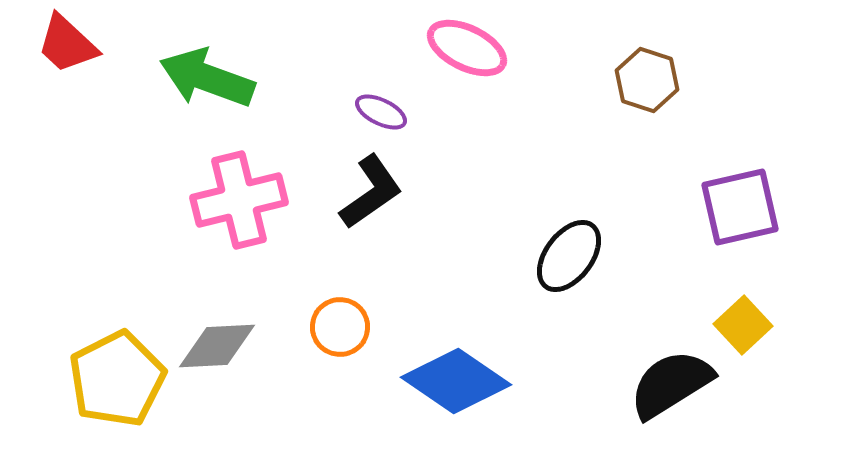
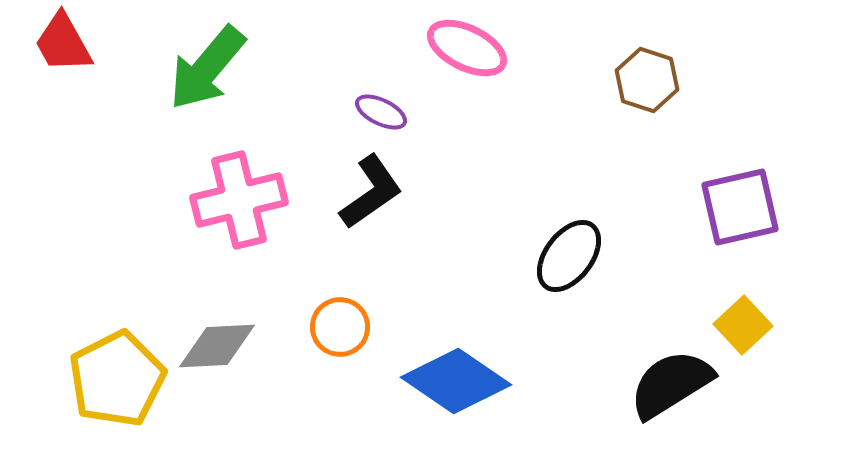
red trapezoid: moved 4 px left, 1 px up; rotated 18 degrees clockwise
green arrow: moved 10 px up; rotated 70 degrees counterclockwise
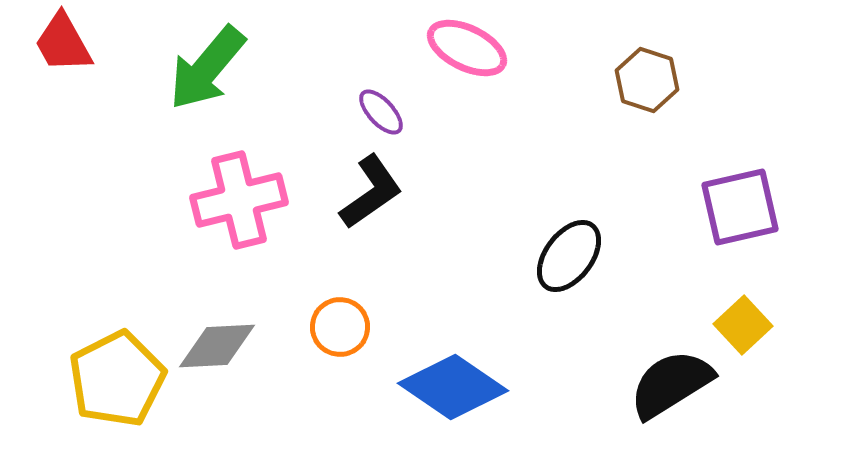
purple ellipse: rotated 21 degrees clockwise
blue diamond: moved 3 px left, 6 px down
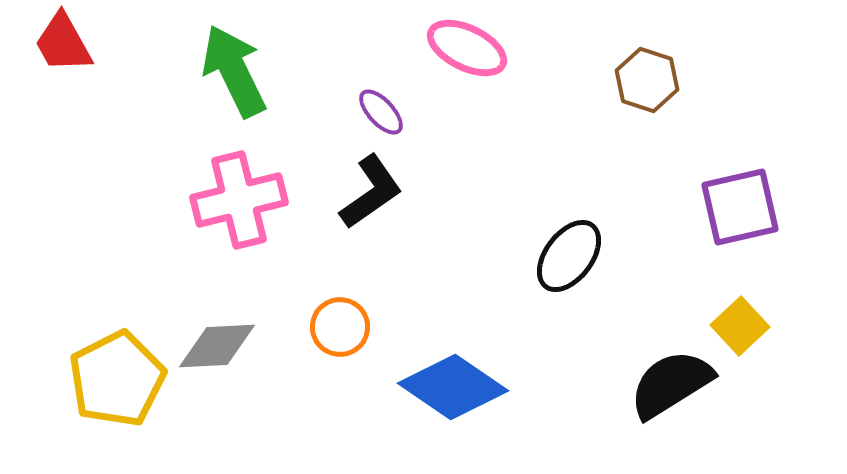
green arrow: moved 27 px right, 3 px down; rotated 114 degrees clockwise
yellow square: moved 3 px left, 1 px down
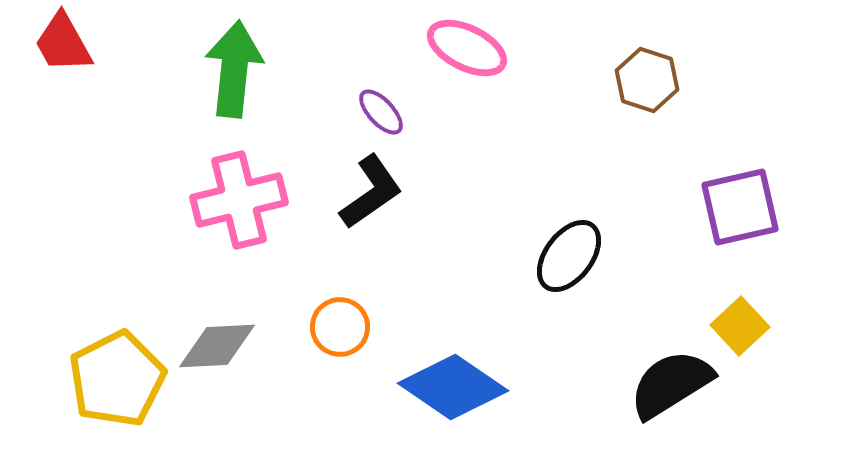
green arrow: moved 2 px up; rotated 32 degrees clockwise
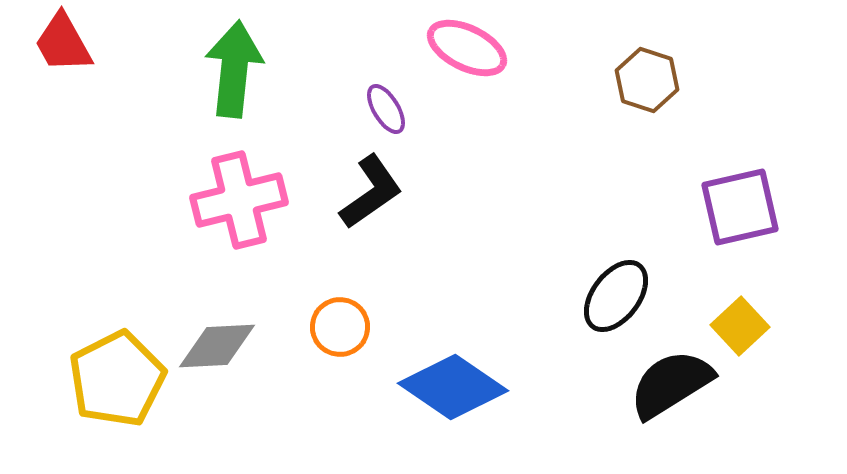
purple ellipse: moved 5 px right, 3 px up; rotated 12 degrees clockwise
black ellipse: moved 47 px right, 40 px down
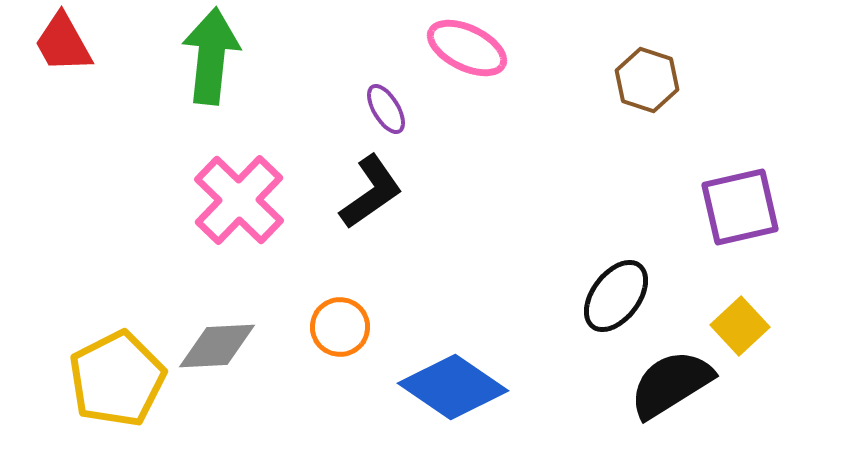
green arrow: moved 23 px left, 13 px up
pink cross: rotated 32 degrees counterclockwise
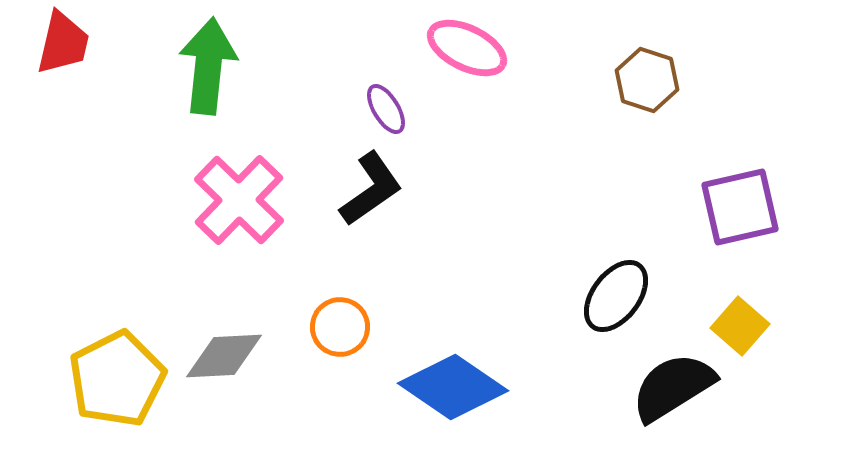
red trapezoid: rotated 138 degrees counterclockwise
green arrow: moved 3 px left, 10 px down
black L-shape: moved 3 px up
yellow square: rotated 6 degrees counterclockwise
gray diamond: moved 7 px right, 10 px down
black semicircle: moved 2 px right, 3 px down
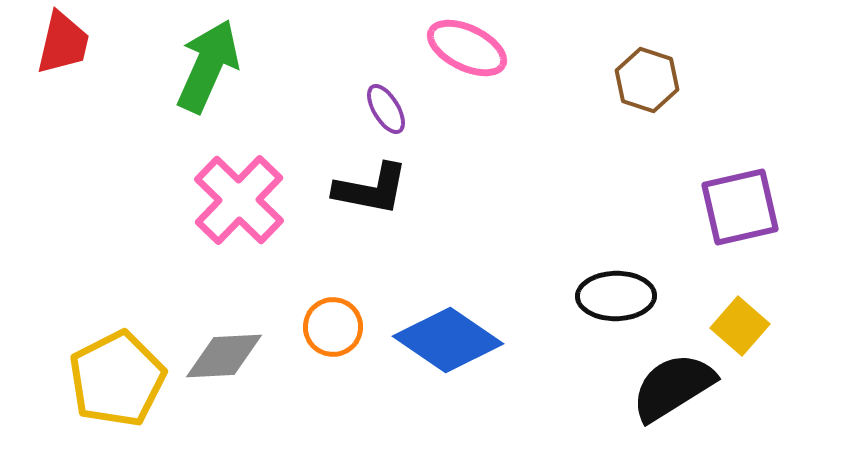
green arrow: rotated 18 degrees clockwise
black L-shape: rotated 46 degrees clockwise
black ellipse: rotated 52 degrees clockwise
orange circle: moved 7 px left
blue diamond: moved 5 px left, 47 px up
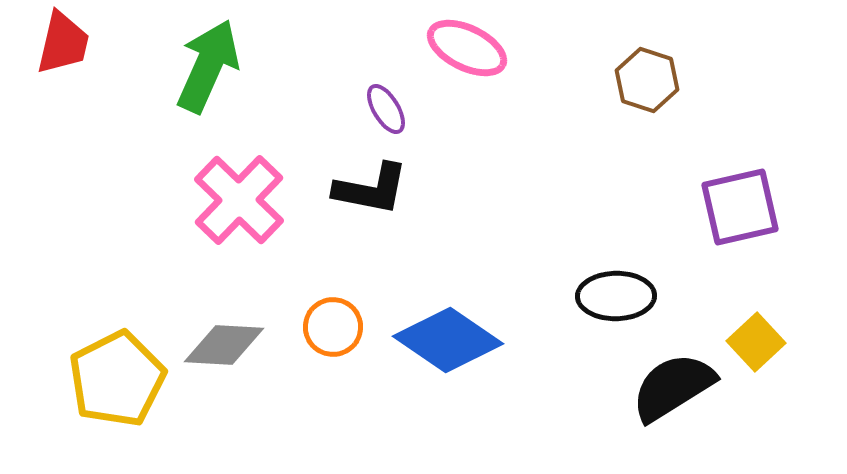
yellow square: moved 16 px right, 16 px down; rotated 6 degrees clockwise
gray diamond: moved 11 px up; rotated 6 degrees clockwise
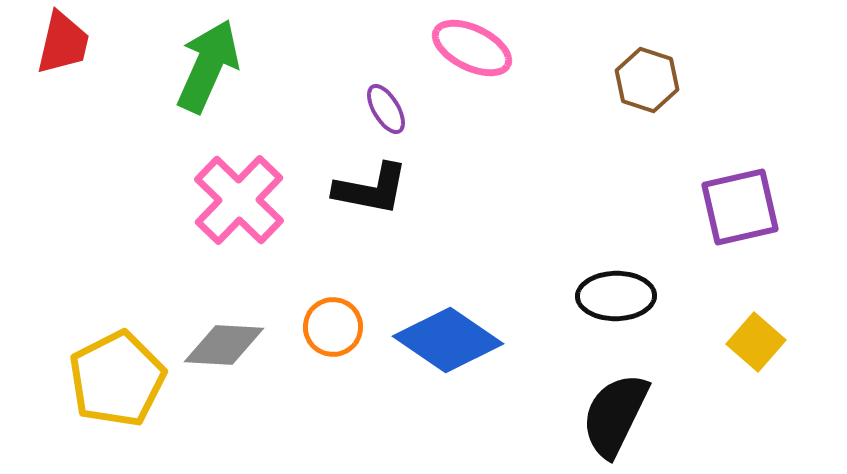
pink ellipse: moved 5 px right
yellow square: rotated 6 degrees counterclockwise
black semicircle: moved 58 px left, 28 px down; rotated 32 degrees counterclockwise
